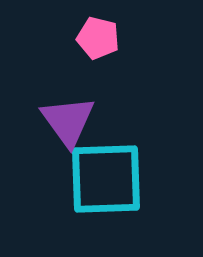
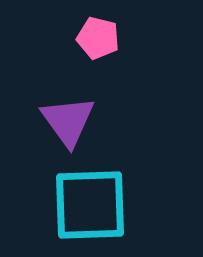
cyan square: moved 16 px left, 26 px down
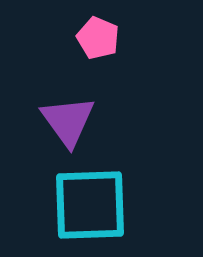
pink pentagon: rotated 9 degrees clockwise
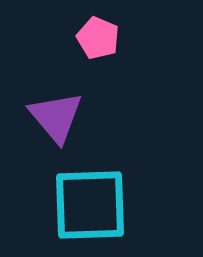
purple triangle: moved 12 px left, 4 px up; rotated 4 degrees counterclockwise
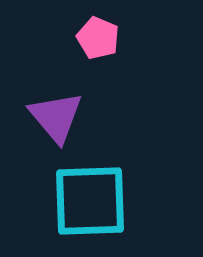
cyan square: moved 4 px up
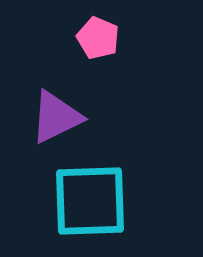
purple triangle: rotated 44 degrees clockwise
